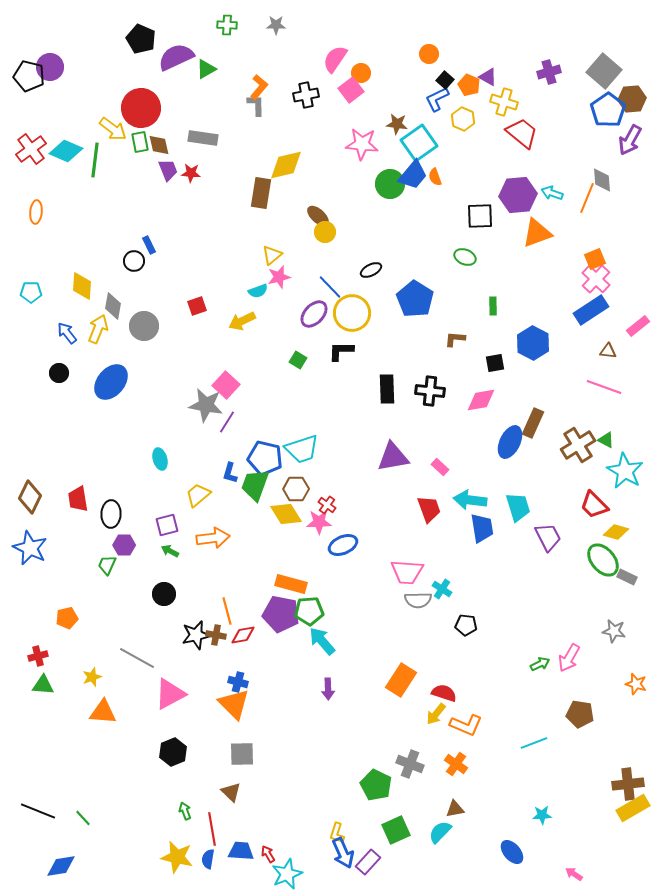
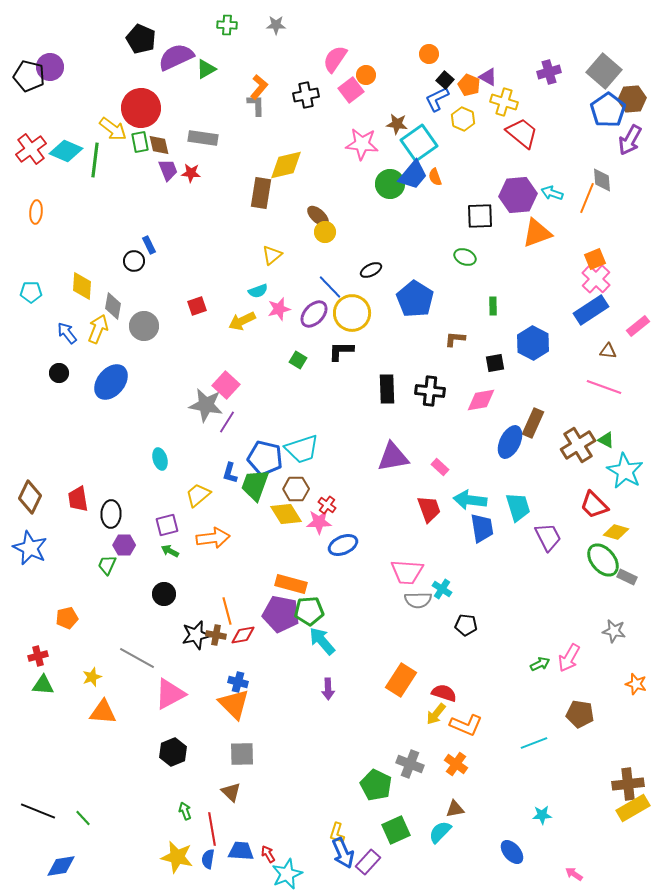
orange circle at (361, 73): moved 5 px right, 2 px down
pink star at (279, 277): moved 32 px down
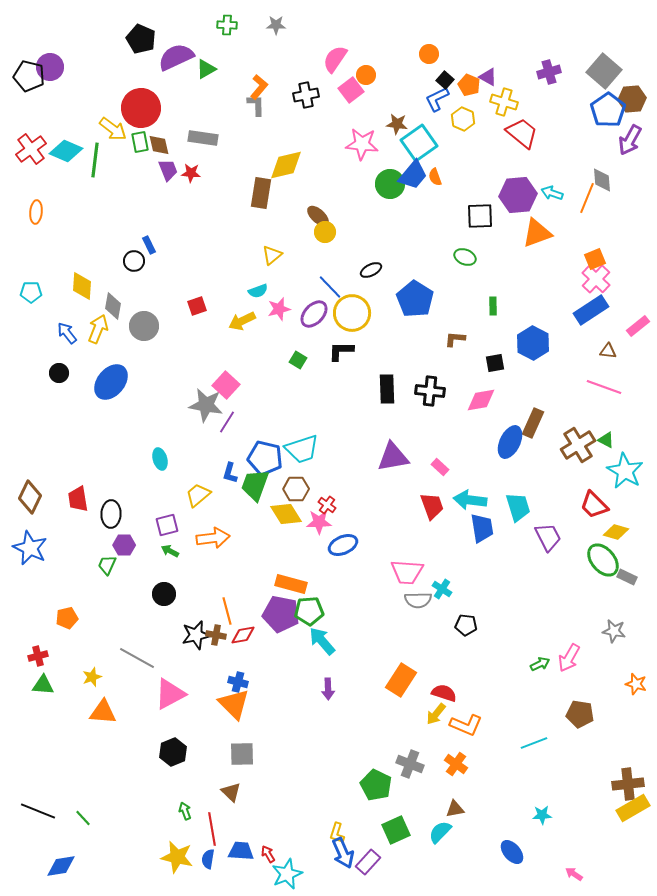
red trapezoid at (429, 509): moved 3 px right, 3 px up
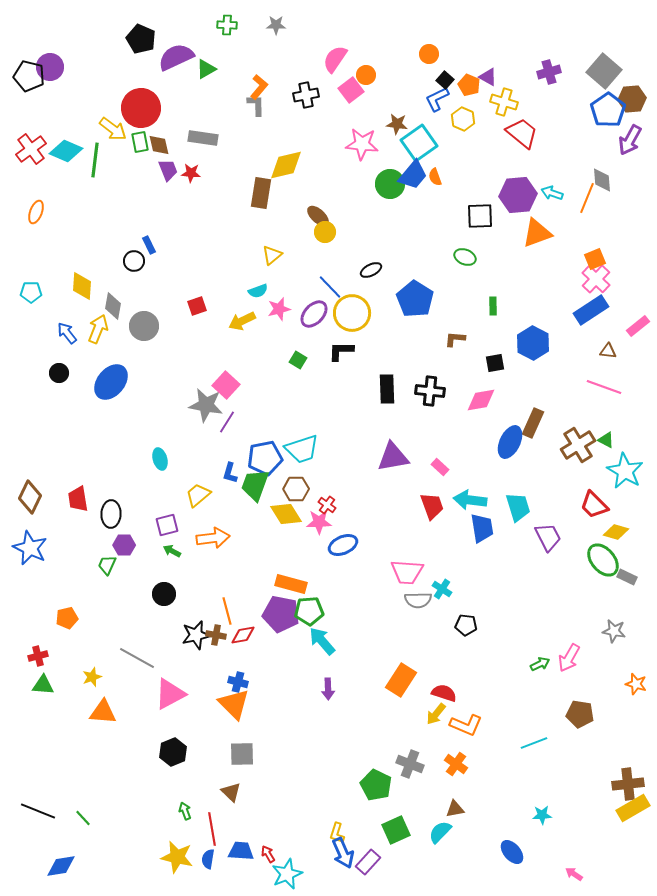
orange ellipse at (36, 212): rotated 15 degrees clockwise
blue pentagon at (265, 458): rotated 24 degrees counterclockwise
green arrow at (170, 551): moved 2 px right
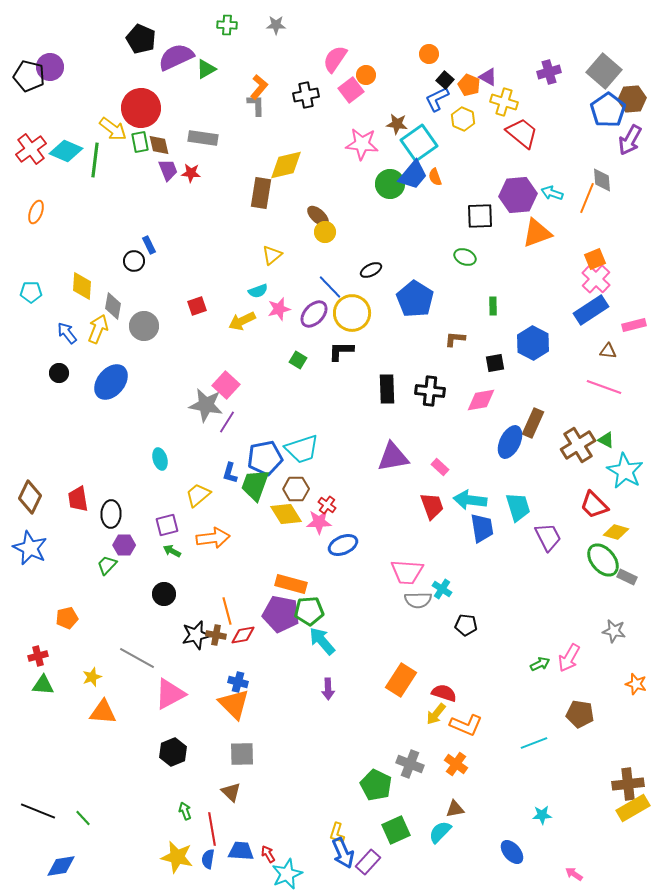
pink rectangle at (638, 326): moved 4 px left, 1 px up; rotated 25 degrees clockwise
green trapezoid at (107, 565): rotated 20 degrees clockwise
